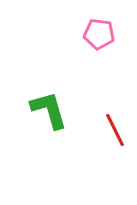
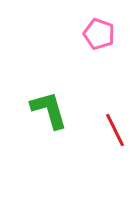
pink pentagon: rotated 12 degrees clockwise
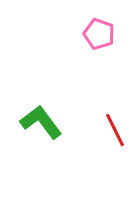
green L-shape: moved 8 px left, 12 px down; rotated 21 degrees counterclockwise
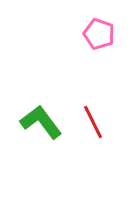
red line: moved 22 px left, 8 px up
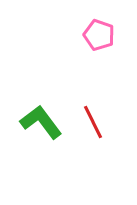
pink pentagon: moved 1 px down
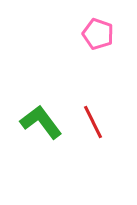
pink pentagon: moved 1 px left, 1 px up
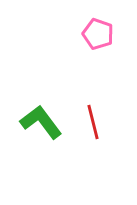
red line: rotated 12 degrees clockwise
